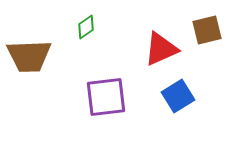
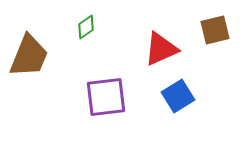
brown square: moved 8 px right
brown trapezoid: rotated 66 degrees counterclockwise
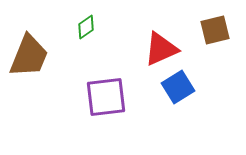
blue square: moved 9 px up
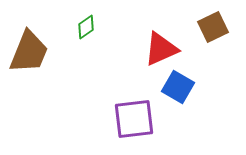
brown square: moved 2 px left, 3 px up; rotated 12 degrees counterclockwise
brown trapezoid: moved 4 px up
blue square: rotated 28 degrees counterclockwise
purple square: moved 28 px right, 22 px down
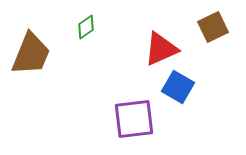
brown trapezoid: moved 2 px right, 2 px down
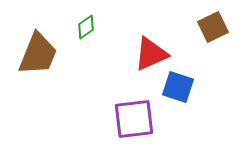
red triangle: moved 10 px left, 5 px down
brown trapezoid: moved 7 px right
blue square: rotated 12 degrees counterclockwise
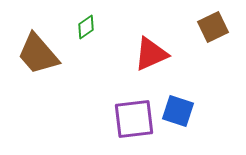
brown trapezoid: rotated 117 degrees clockwise
blue square: moved 24 px down
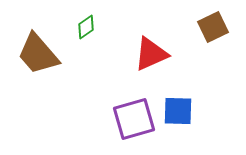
blue square: rotated 16 degrees counterclockwise
purple square: rotated 9 degrees counterclockwise
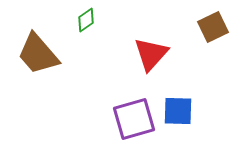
green diamond: moved 7 px up
red triangle: rotated 24 degrees counterclockwise
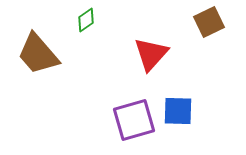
brown square: moved 4 px left, 5 px up
purple square: moved 1 px down
